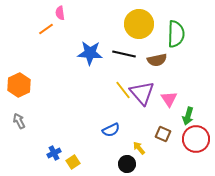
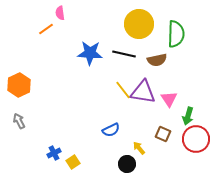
purple triangle: moved 1 px right, 1 px up; rotated 40 degrees counterclockwise
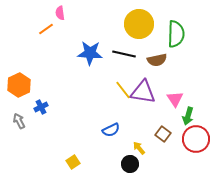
pink triangle: moved 6 px right
brown square: rotated 14 degrees clockwise
blue cross: moved 13 px left, 46 px up
black circle: moved 3 px right
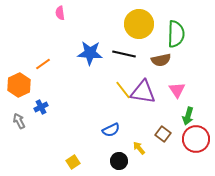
orange line: moved 3 px left, 35 px down
brown semicircle: moved 4 px right
pink triangle: moved 2 px right, 9 px up
black circle: moved 11 px left, 3 px up
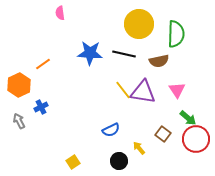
brown semicircle: moved 2 px left, 1 px down
green arrow: moved 2 px down; rotated 66 degrees counterclockwise
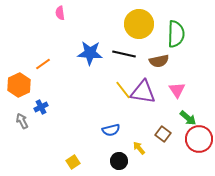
gray arrow: moved 3 px right
blue semicircle: rotated 12 degrees clockwise
red circle: moved 3 px right
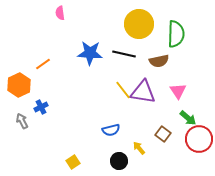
pink triangle: moved 1 px right, 1 px down
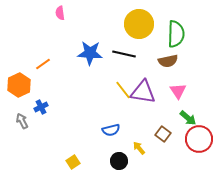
brown semicircle: moved 9 px right
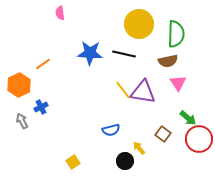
pink triangle: moved 8 px up
black circle: moved 6 px right
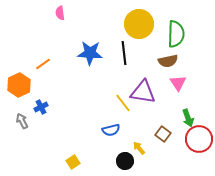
black line: moved 1 px up; rotated 70 degrees clockwise
yellow line: moved 13 px down
green arrow: rotated 30 degrees clockwise
